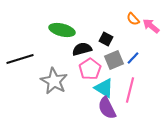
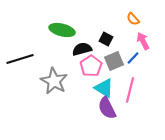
pink arrow: moved 8 px left, 15 px down; rotated 24 degrees clockwise
gray square: moved 1 px down
pink pentagon: moved 1 px right, 3 px up
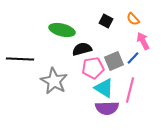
black square: moved 18 px up
black line: rotated 20 degrees clockwise
pink pentagon: moved 2 px right, 2 px down; rotated 25 degrees clockwise
purple semicircle: rotated 65 degrees counterclockwise
